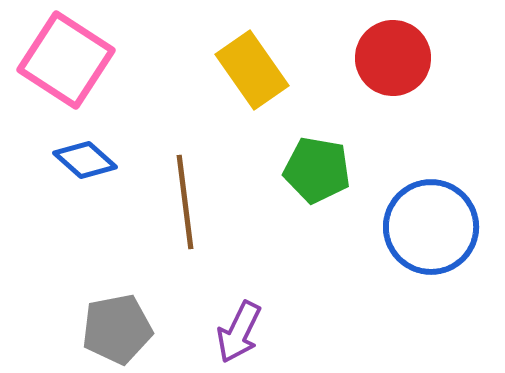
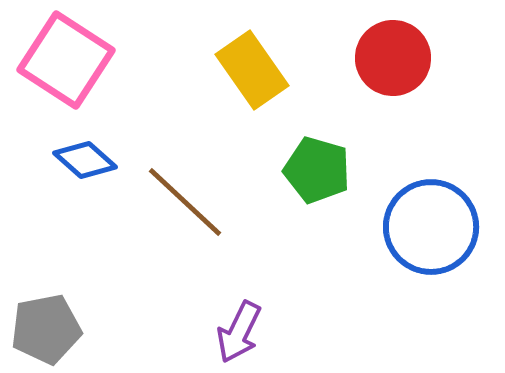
green pentagon: rotated 6 degrees clockwise
brown line: rotated 40 degrees counterclockwise
gray pentagon: moved 71 px left
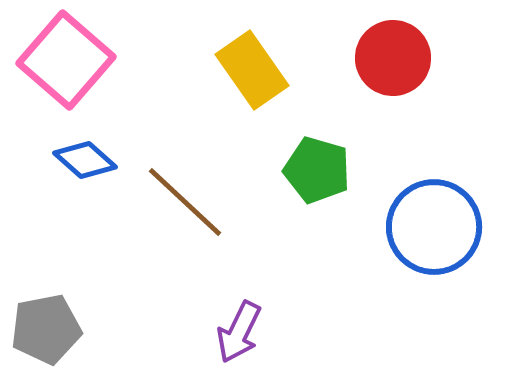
pink square: rotated 8 degrees clockwise
blue circle: moved 3 px right
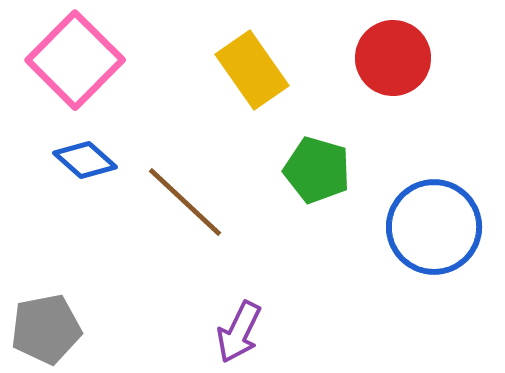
pink square: moved 9 px right; rotated 4 degrees clockwise
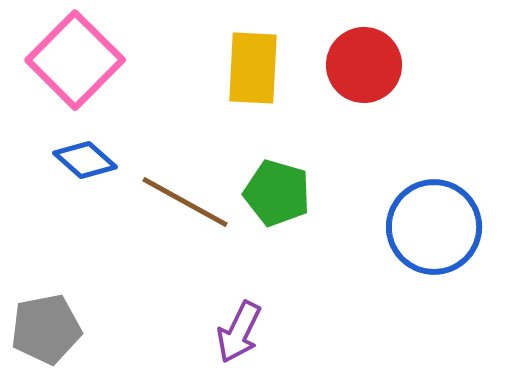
red circle: moved 29 px left, 7 px down
yellow rectangle: moved 1 px right, 2 px up; rotated 38 degrees clockwise
green pentagon: moved 40 px left, 23 px down
brown line: rotated 14 degrees counterclockwise
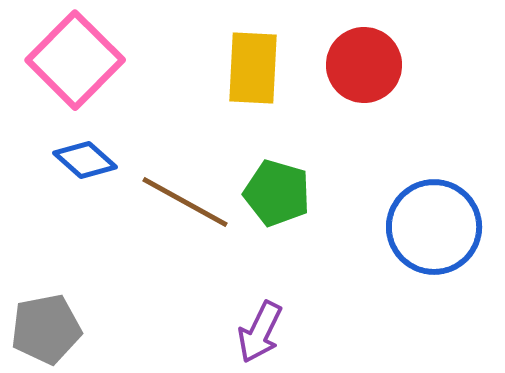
purple arrow: moved 21 px right
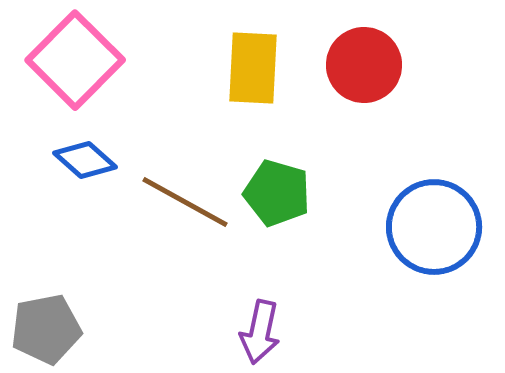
purple arrow: rotated 14 degrees counterclockwise
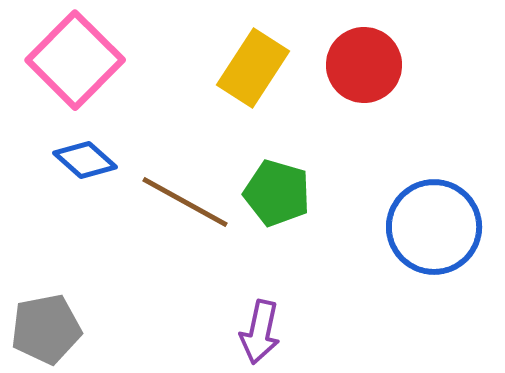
yellow rectangle: rotated 30 degrees clockwise
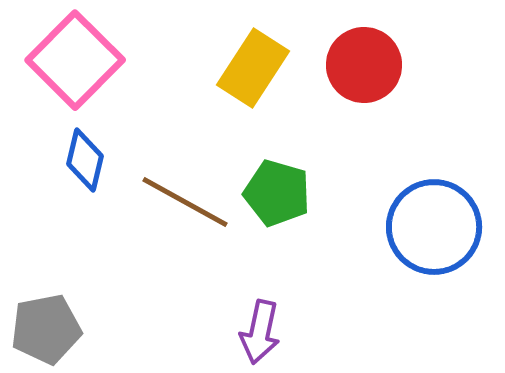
blue diamond: rotated 62 degrees clockwise
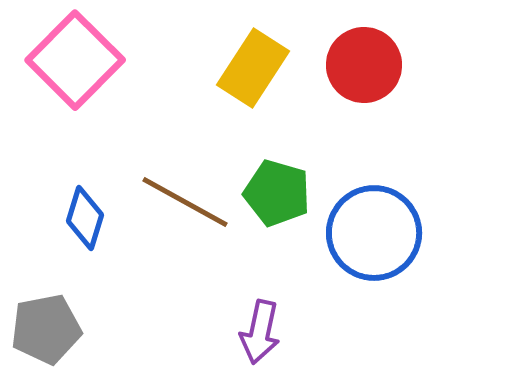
blue diamond: moved 58 px down; rotated 4 degrees clockwise
blue circle: moved 60 px left, 6 px down
